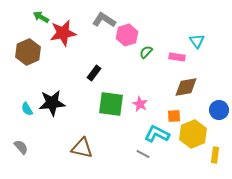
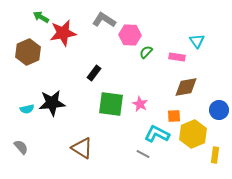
pink hexagon: moved 3 px right; rotated 20 degrees clockwise
cyan semicircle: rotated 72 degrees counterclockwise
brown triangle: rotated 20 degrees clockwise
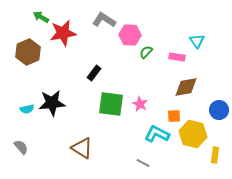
yellow hexagon: rotated 24 degrees counterclockwise
gray line: moved 9 px down
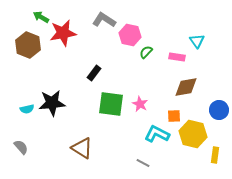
pink hexagon: rotated 10 degrees clockwise
brown hexagon: moved 7 px up; rotated 15 degrees counterclockwise
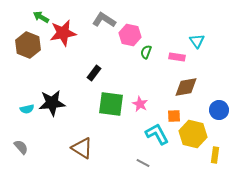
green semicircle: rotated 24 degrees counterclockwise
cyan L-shape: rotated 35 degrees clockwise
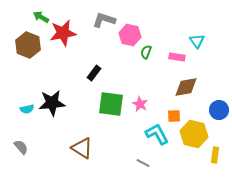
gray L-shape: rotated 15 degrees counterclockwise
yellow hexagon: moved 1 px right
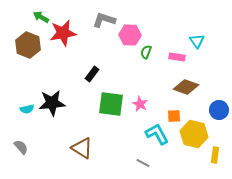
pink hexagon: rotated 10 degrees counterclockwise
black rectangle: moved 2 px left, 1 px down
brown diamond: rotated 30 degrees clockwise
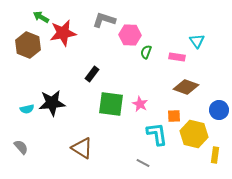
cyan L-shape: rotated 20 degrees clockwise
